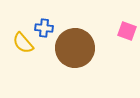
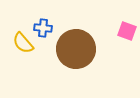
blue cross: moved 1 px left
brown circle: moved 1 px right, 1 px down
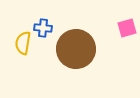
pink square: moved 3 px up; rotated 36 degrees counterclockwise
yellow semicircle: rotated 50 degrees clockwise
